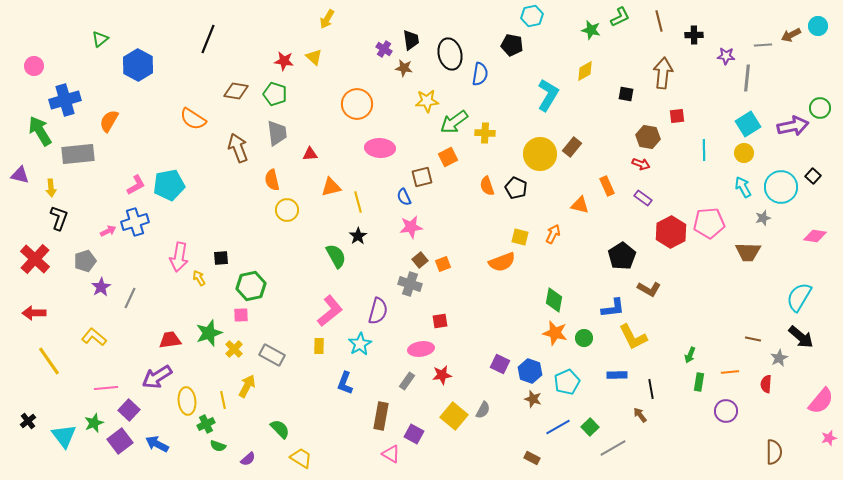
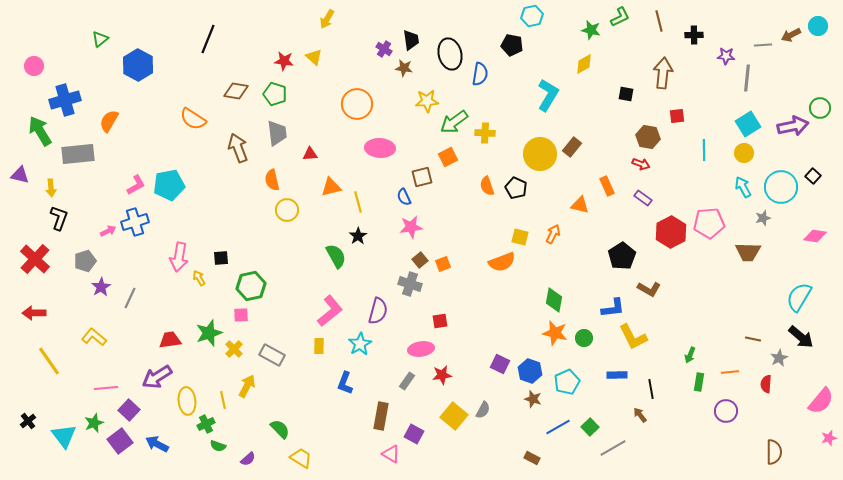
yellow diamond at (585, 71): moved 1 px left, 7 px up
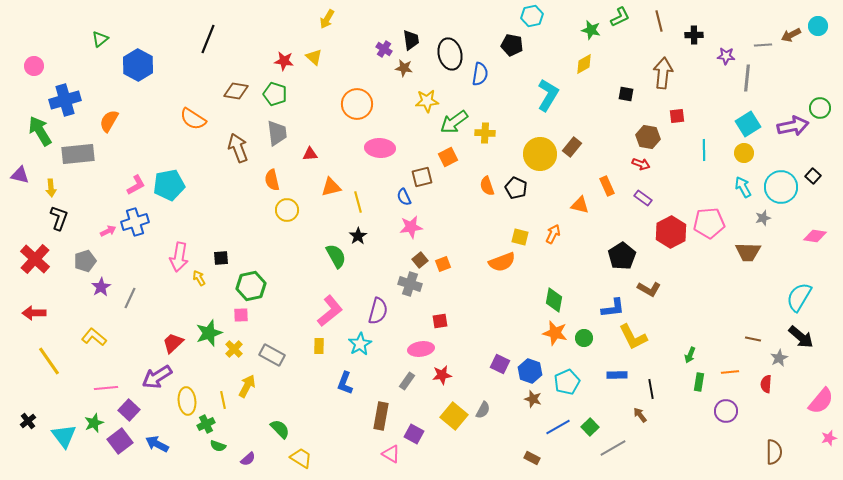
red trapezoid at (170, 340): moved 3 px right, 3 px down; rotated 35 degrees counterclockwise
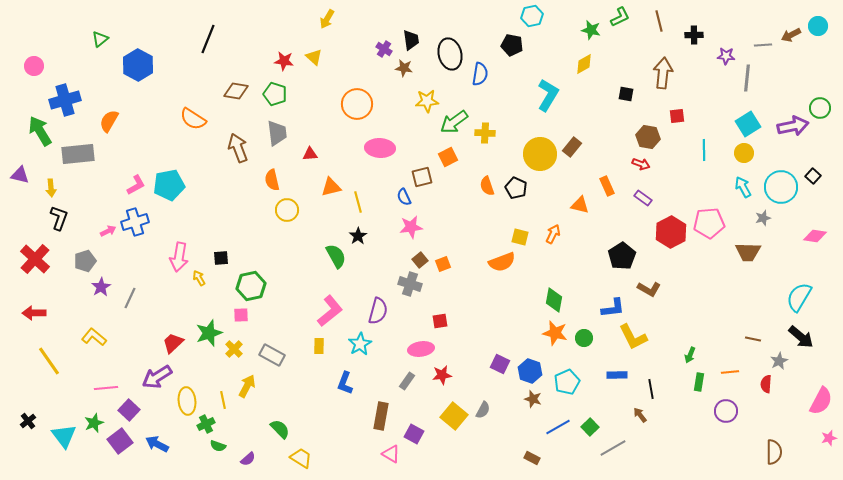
gray star at (779, 358): moved 3 px down
pink semicircle at (821, 401): rotated 12 degrees counterclockwise
